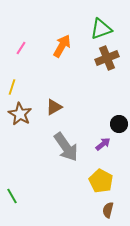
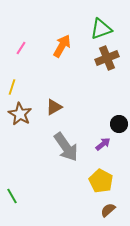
brown semicircle: rotated 35 degrees clockwise
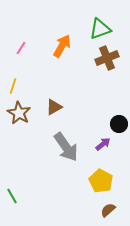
green triangle: moved 1 px left
yellow line: moved 1 px right, 1 px up
brown star: moved 1 px left, 1 px up
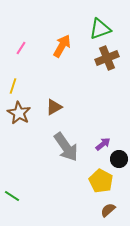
black circle: moved 35 px down
green line: rotated 28 degrees counterclockwise
